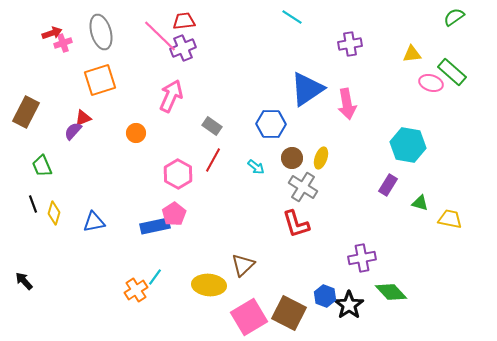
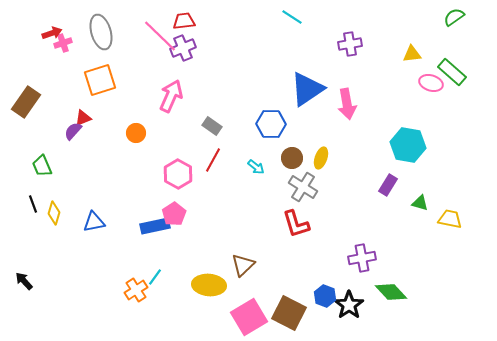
brown rectangle at (26, 112): moved 10 px up; rotated 8 degrees clockwise
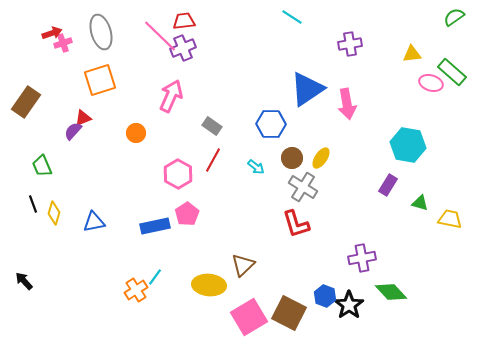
yellow ellipse at (321, 158): rotated 15 degrees clockwise
pink pentagon at (174, 214): moved 13 px right
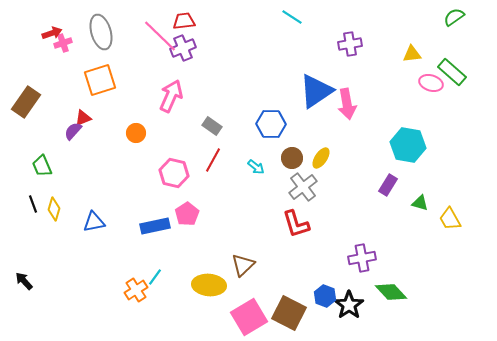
blue triangle at (307, 89): moved 9 px right, 2 px down
pink hexagon at (178, 174): moved 4 px left, 1 px up; rotated 16 degrees counterclockwise
gray cross at (303, 187): rotated 20 degrees clockwise
yellow diamond at (54, 213): moved 4 px up
yellow trapezoid at (450, 219): rotated 130 degrees counterclockwise
